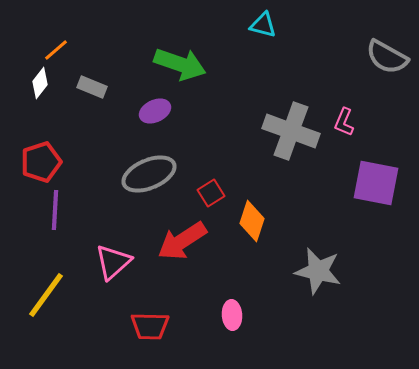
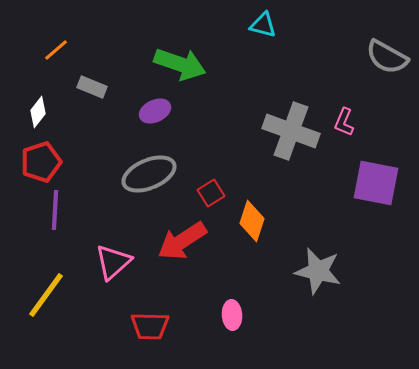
white diamond: moved 2 px left, 29 px down
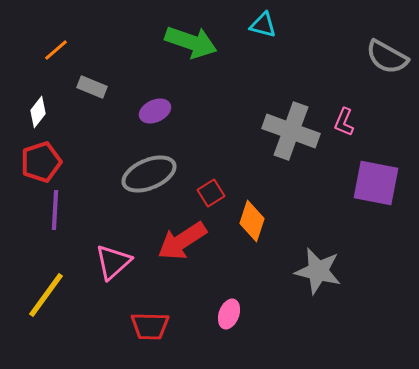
green arrow: moved 11 px right, 22 px up
pink ellipse: moved 3 px left, 1 px up; rotated 24 degrees clockwise
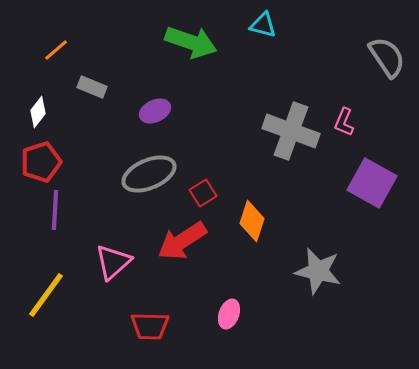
gray semicircle: rotated 153 degrees counterclockwise
purple square: moved 4 px left; rotated 18 degrees clockwise
red square: moved 8 px left
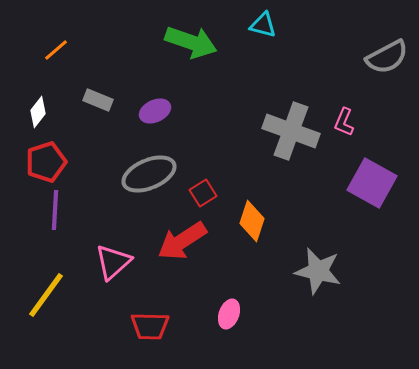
gray semicircle: rotated 96 degrees clockwise
gray rectangle: moved 6 px right, 13 px down
red pentagon: moved 5 px right
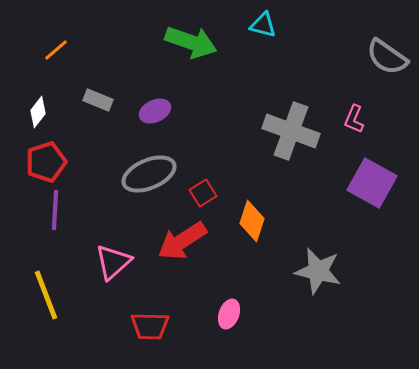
gray semicircle: rotated 63 degrees clockwise
pink L-shape: moved 10 px right, 3 px up
yellow line: rotated 57 degrees counterclockwise
